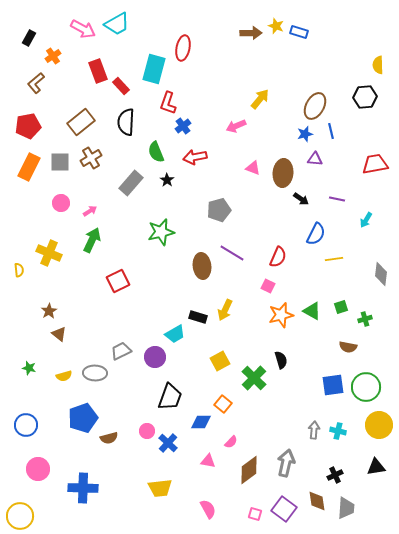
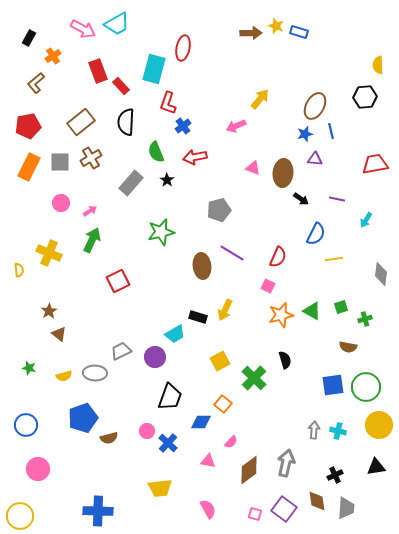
black semicircle at (281, 360): moved 4 px right
blue cross at (83, 488): moved 15 px right, 23 px down
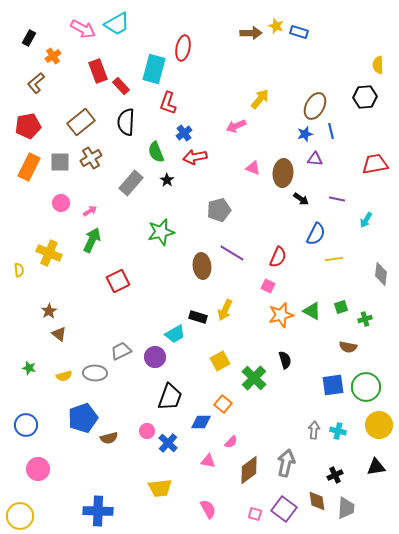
blue cross at (183, 126): moved 1 px right, 7 px down
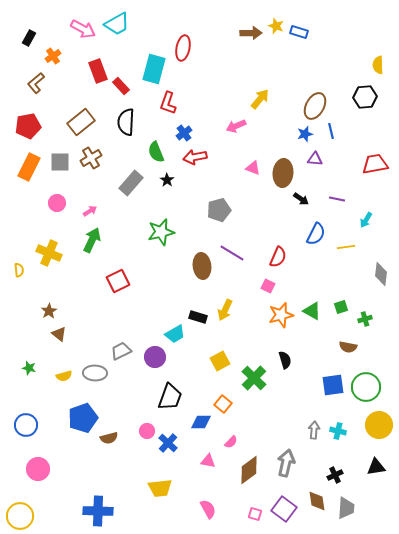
pink circle at (61, 203): moved 4 px left
yellow line at (334, 259): moved 12 px right, 12 px up
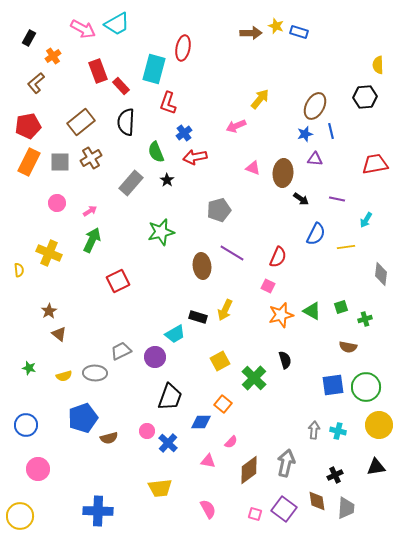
orange rectangle at (29, 167): moved 5 px up
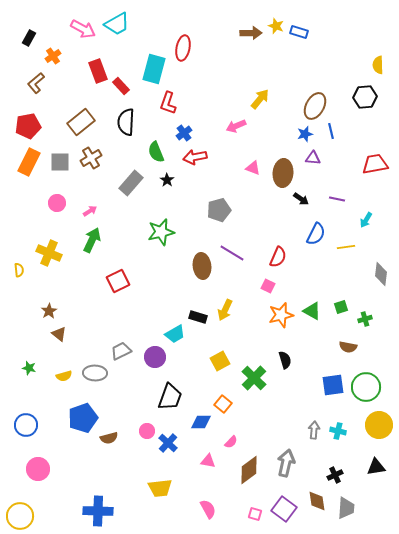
purple triangle at (315, 159): moved 2 px left, 1 px up
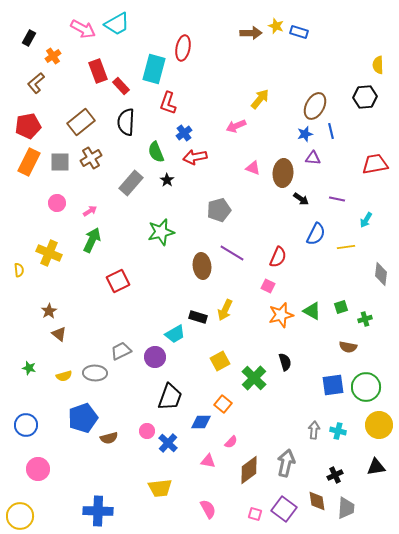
black semicircle at (285, 360): moved 2 px down
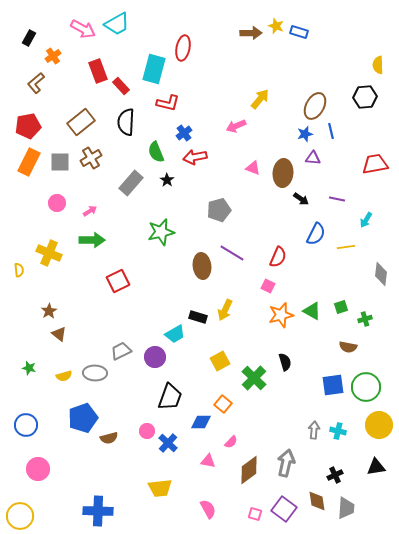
red L-shape at (168, 103): rotated 95 degrees counterclockwise
green arrow at (92, 240): rotated 65 degrees clockwise
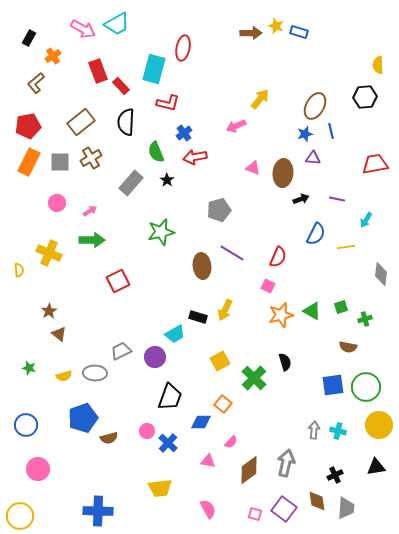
black arrow at (301, 199): rotated 56 degrees counterclockwise
